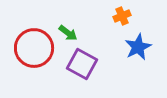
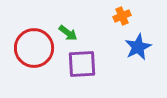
purple square: rotated 32 degrees counterclockwise
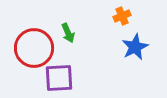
green arrow: rotated 30 degrees clockwise
blue star: moved 3 px left
purple square: moved 23 px left, 14 px down
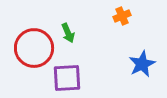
blue star: moved 7 px right, 17 px down
purple square: moved 8 px right
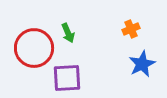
orange cross: moved 9 px right, 13 px down
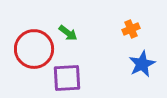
green arrow: rotated 30 degrees counterclockwise
red circle: moved 1 px down
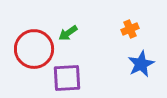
orange cross: moved 1 px left
green arrow: rotated 108 degrees clockwise
blue star: moved 1 px left
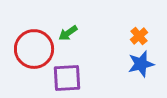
orange cross: moved 9 px right, 7 px down; rotated 18 degrees counterclockwise
blue star: rotated 12 degrees clockwise
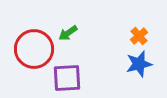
blue star: moved 2 px left
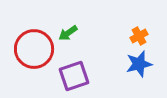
orange cross: rotated 12 degrees clockwise
purple square: moved 7 px right, 2 px up; rotated 16 degrees counterclockwise
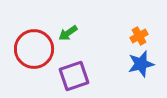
blue star: moved 2 px right
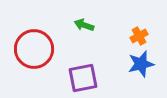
green arrow: moved 16 px right, 8 px up; rotated 54 degrees clockwise
purple square: moved 9 px right, 2 px down; rotated 8 degrees clockwise
